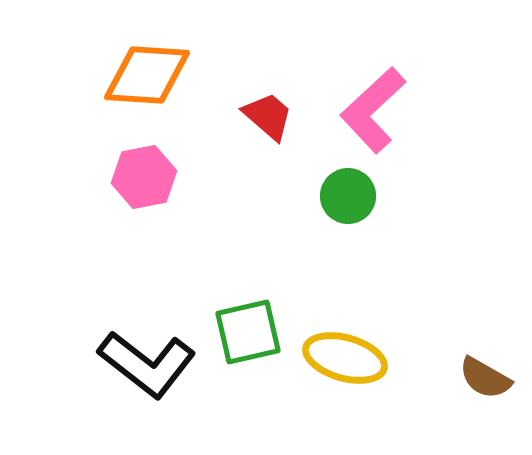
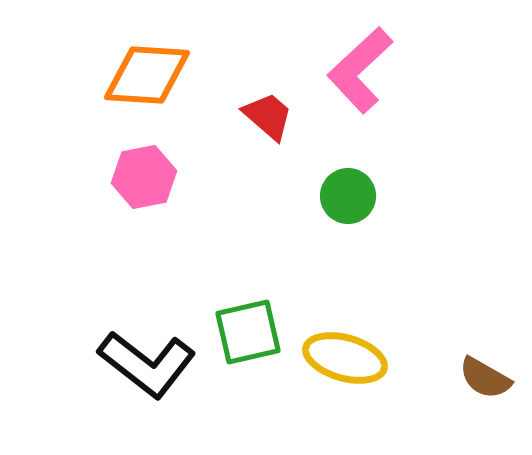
pink L-shape: moved 13 px left, 40 px up
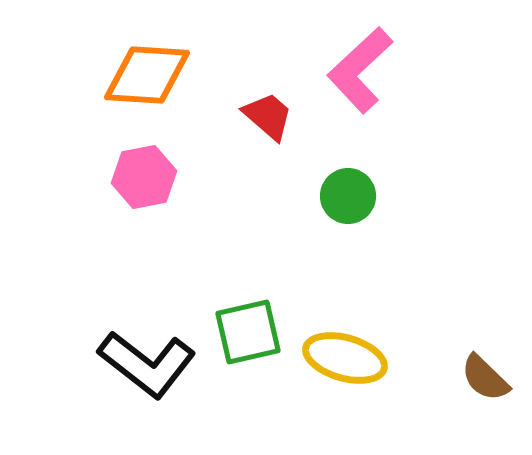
brown semicircle: rotated 14 degrees clockwise
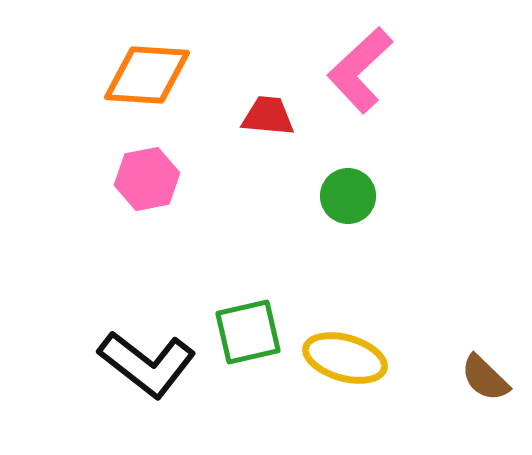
red trapezoid: rotated 36 degrees counterclockwise
pink hexagon: moved 3 px right, 2 px down
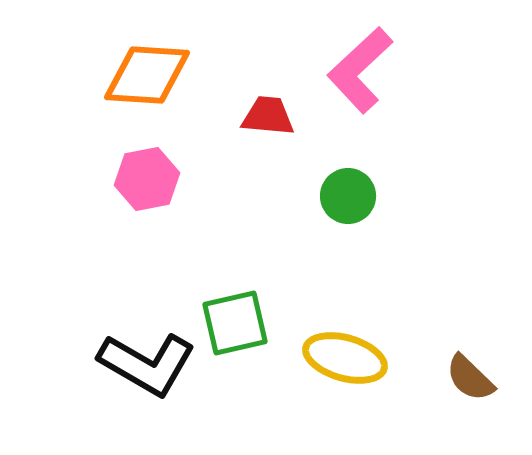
green square: moved 13 px left, 9 px up
black L-shape: rotated 8 degrees counterclockwise
brown semicircle: moved 15 px left
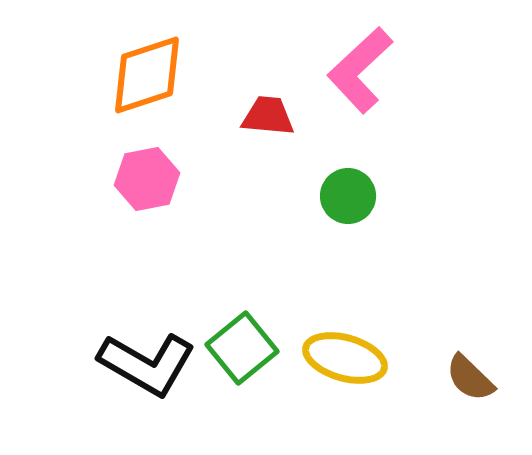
orange diamond: rotated 22 degrees counterclockwise
green square: moved 7 px right, 25 px down; rotated 26 degrees counterclockwise
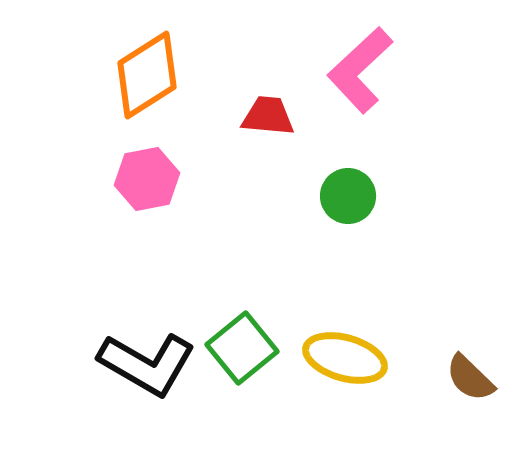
orange diamond: rotated 14 degrees counterclockwise
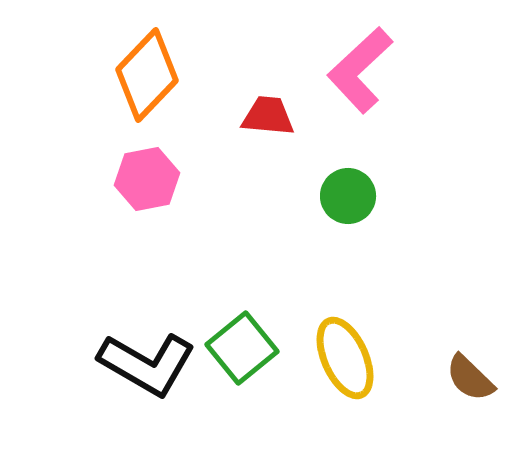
orange diamond: rotated 14 degrees counterclockwise
yellow ellipse: rotated 50 degrees clockwise
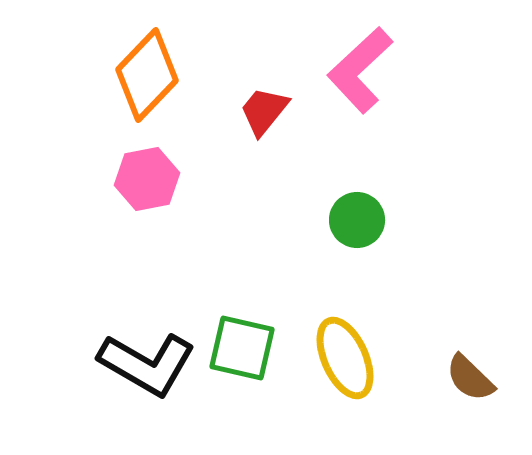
red trapezoid: moved 4 px left, 5 px up; rotated 56 degrees counterclockwise
green circle: moved 9 px right, 24 px down
green square: rotated 38 degrees counterclockwise
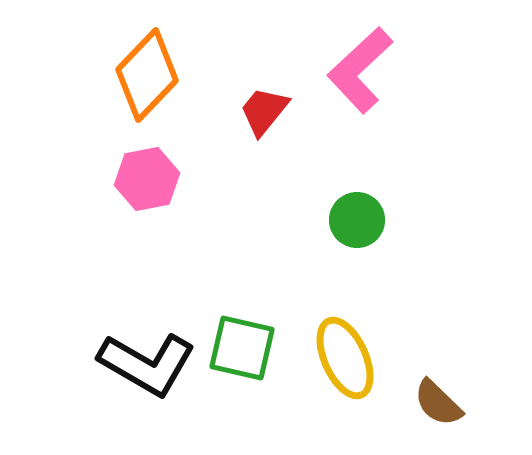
brown semicircle: moved 32 px left, 25 px down
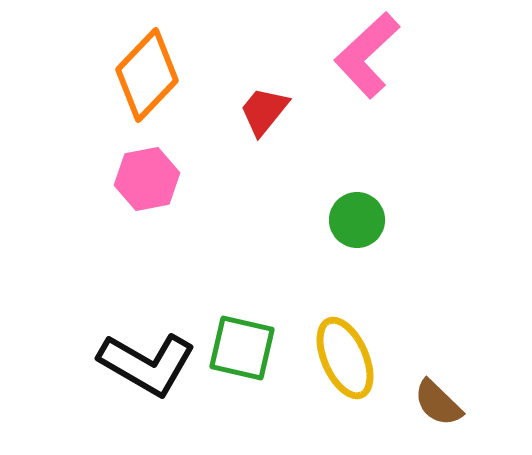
pink L-shape: moved 7 px right, 15 px up
